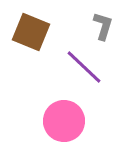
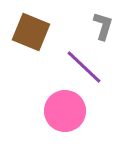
pink circle: moved 1 px right, 10 px up
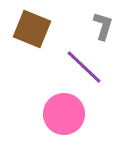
brown square: moved 1 px right, 3 px up
pink circle: moved 1 px left, 3 px down
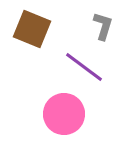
purple line: rotated 6 degrees counterclockwise
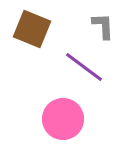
gray L-shape: rotated 20 degrees counterclockwise
pink circle: moved 1 px left, 5 px down
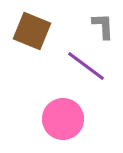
brown square: moved 2 px down
purple line: moved 2 px right, 1 px up
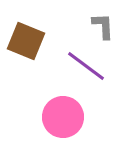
brown square: moved 6 px left, 10 px down
pink circle: moved 2 px up
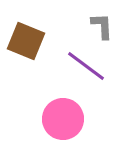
gray L-shape: moved 1 px left
pink circle: moved 2 px down
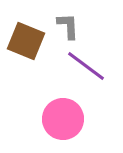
gray L-shape: moved 34 px left
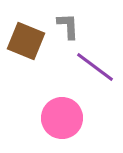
purple line: moved 9 px right, 1 px down
pink circle: moved 1 px left, 1 px up
